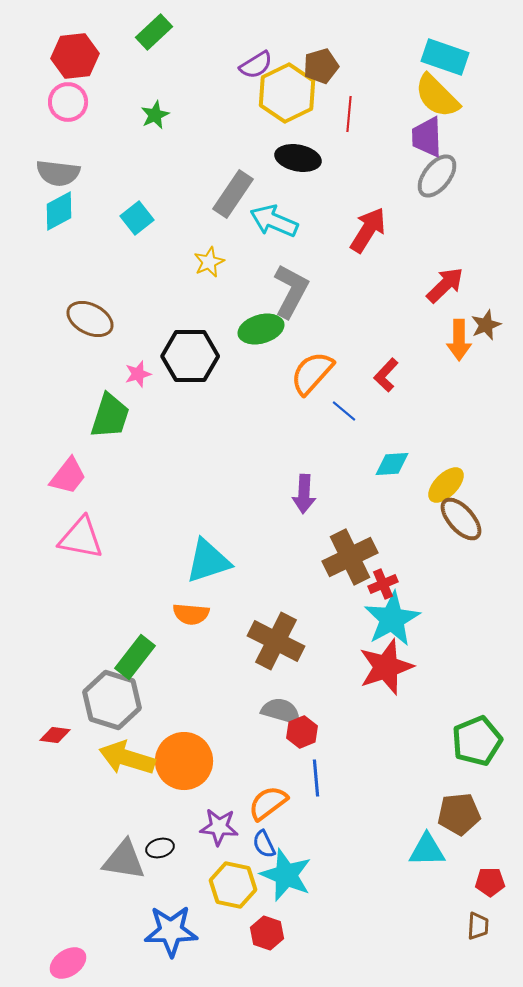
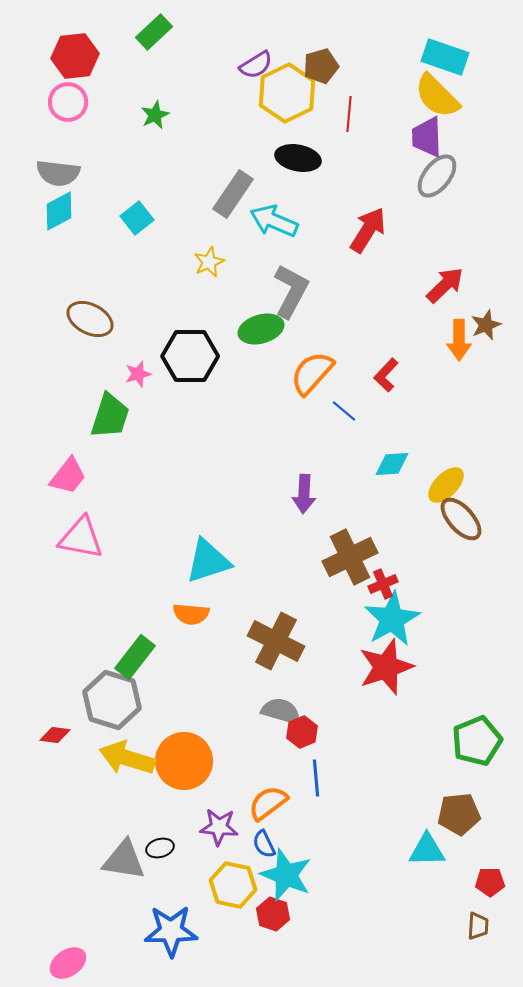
red hexagon at (267, 933): moved 6 px right, 19 px up
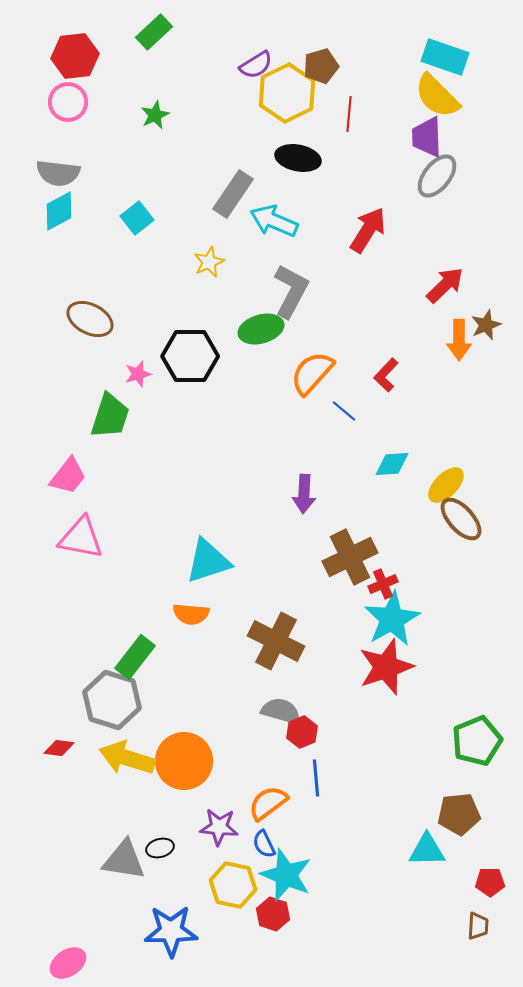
red diamond at (55, 735): moved 4 px right, 13 px down
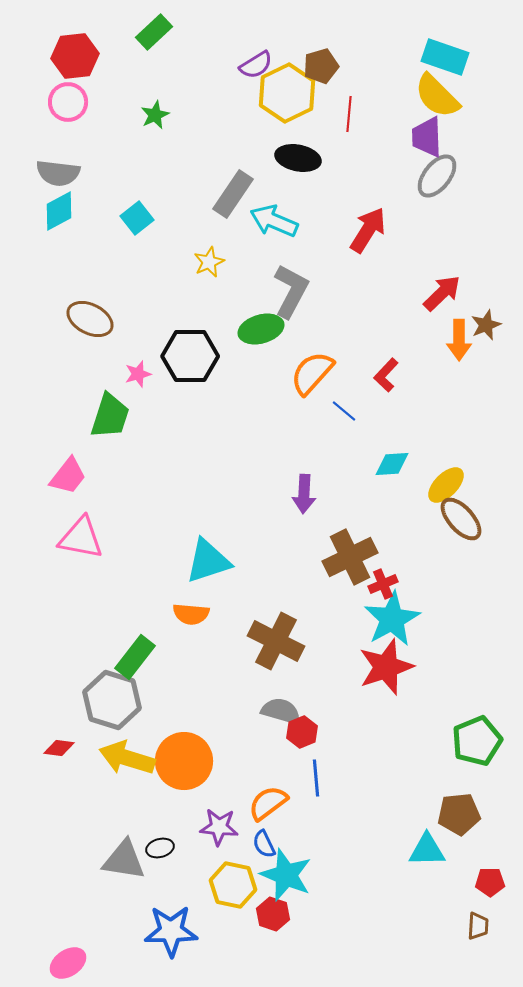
red arrow at (445, 285): moved 3 px left, 8 px down
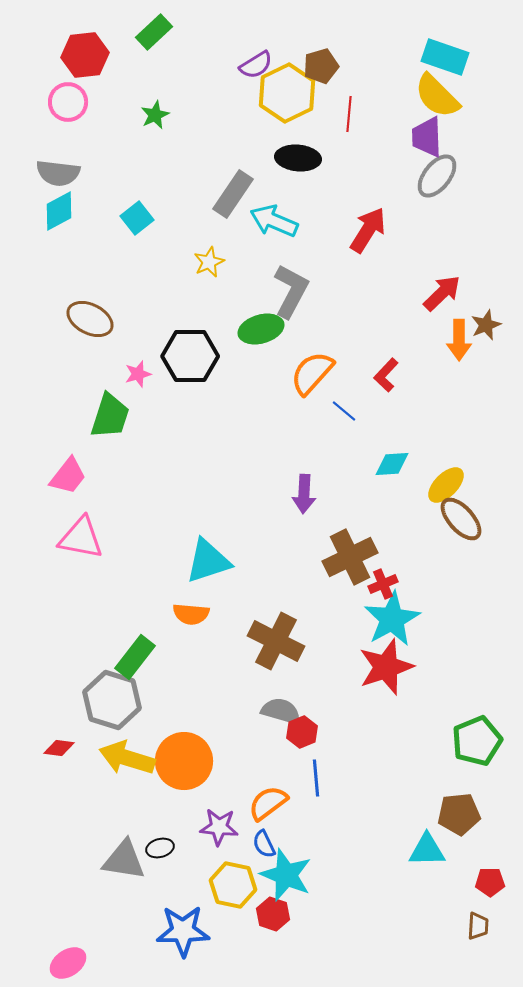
red hexagon at (75, 56): moved 10 px right, 1 px up
black ellipse at (298, 158): rotated 6 degrees counterclockwise
blue star at (171, 931): moved 12 px right
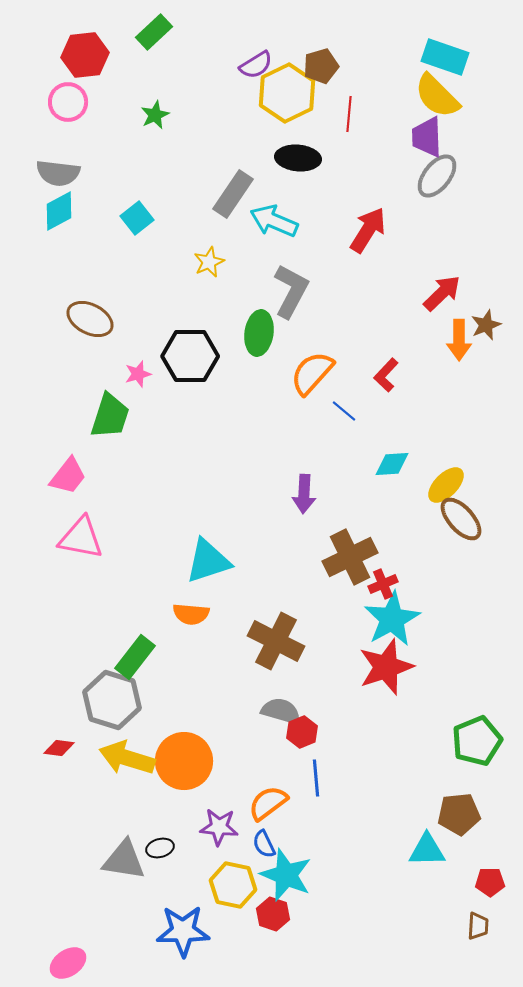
green ellipse at (261, 329): moved 2 px left, 4 px down; rotated 66 degrees counterclockwise
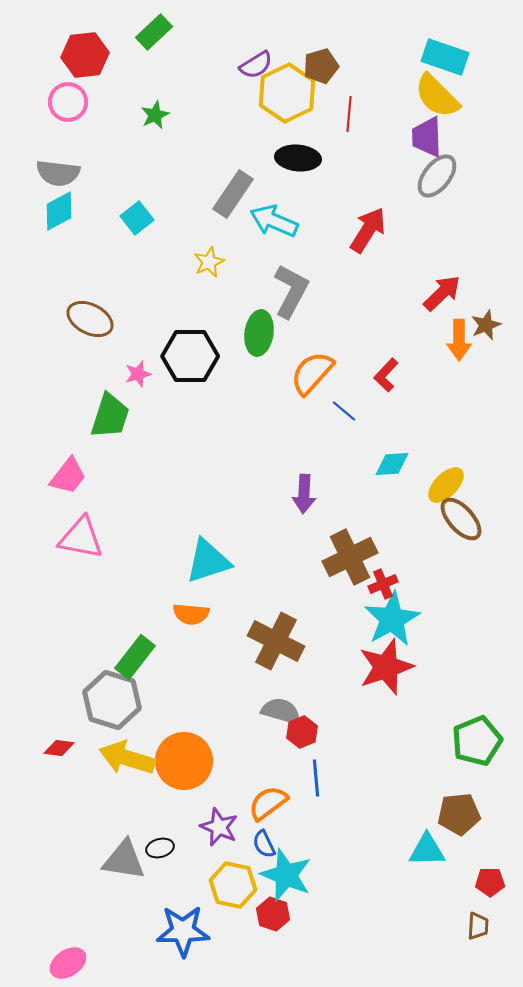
purple star at (219, 827): rotated 18 degrees clockwise
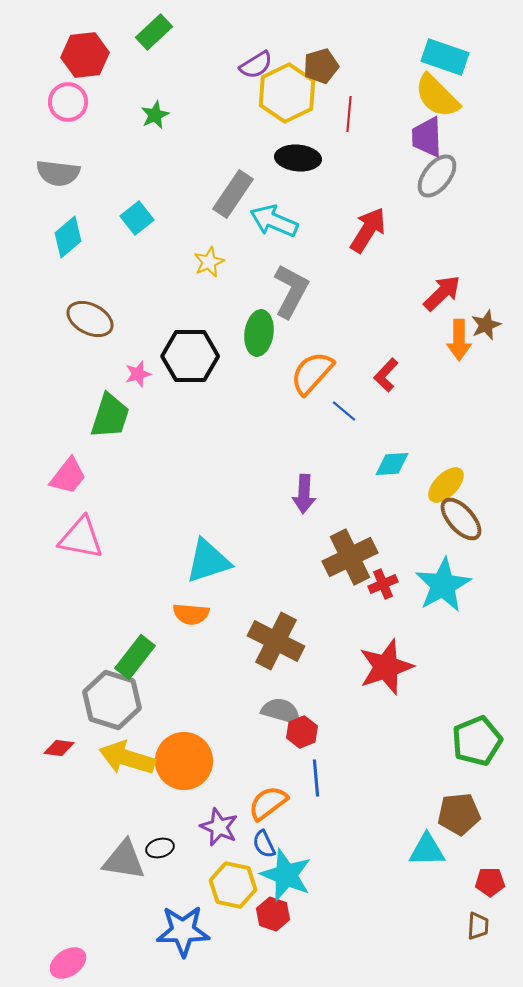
cyan diamond at (59, 211): moved 9 px right, 26 px down; rotated 12 degrees counterclockwise
cyan star at (392, 619): moved 51 px right, 34 px up
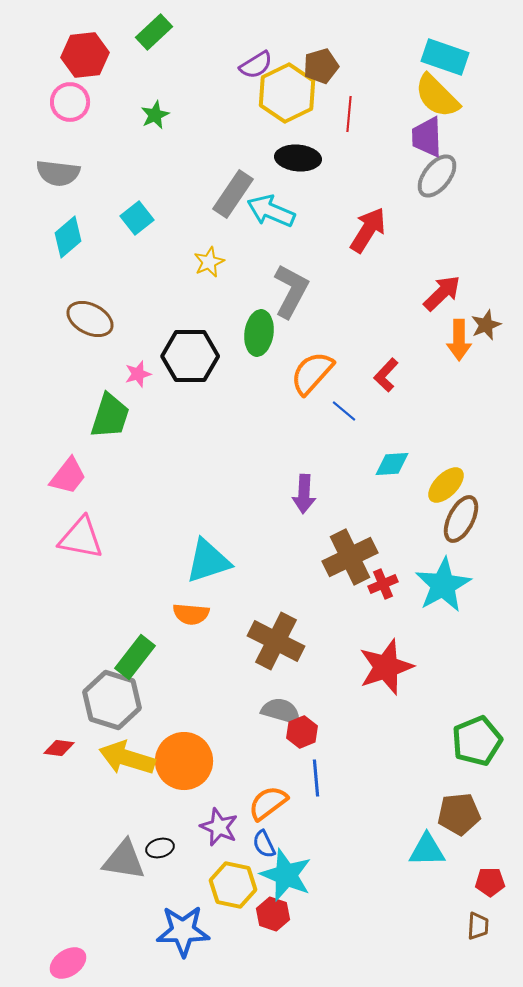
pink circle at (68, 102): moved 2 px right
cyan arrow at (274, 221): moved 3 px left, 10 px up
brown ellipse at (461, 519): rotated 69 degrees clockwise
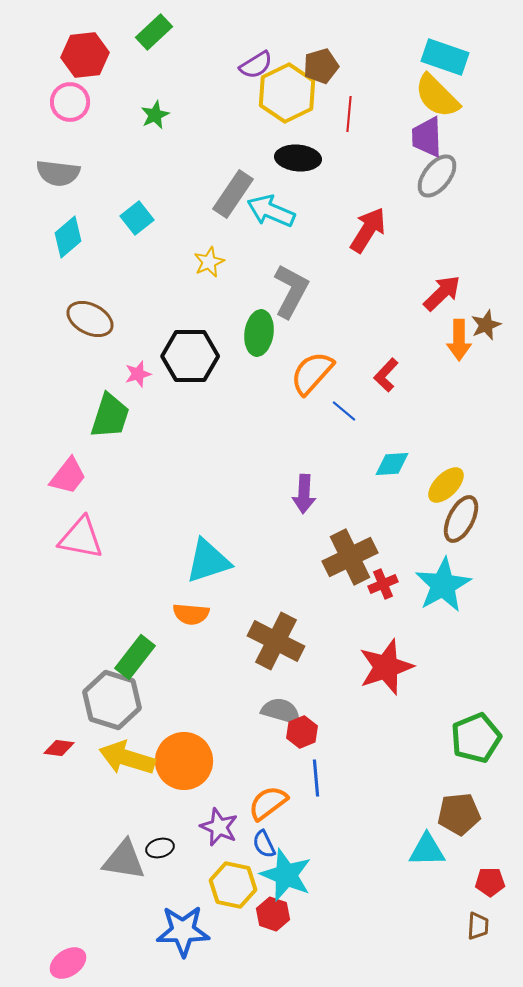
green pentagon at (477, 741): moved 1 px left, 3 px up
